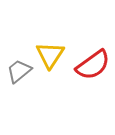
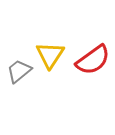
red semicircle: moved 5 px up
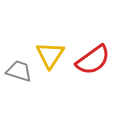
gray trapezoid: rotated 56 degrees clockwise
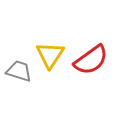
red semicircle: moved 2 px left
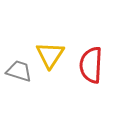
red semicircle: moved 5 px down; rotated 129 degrees clockwise
